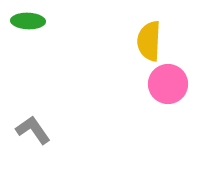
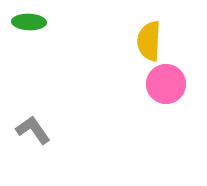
green ellipse: moved 1 px right, 1 px down
pink circle: moved 2 px left
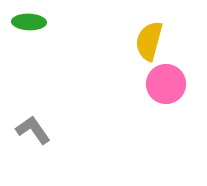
yellow semicircle: rotated 12 degrees clockwise
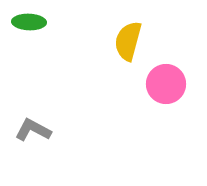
yellow semicircle: moved 21 px left
gray L-shape: rotated 27 degrees counterclockwise
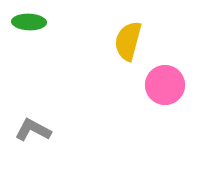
pink circle: moved 1 px left, 1 px down
